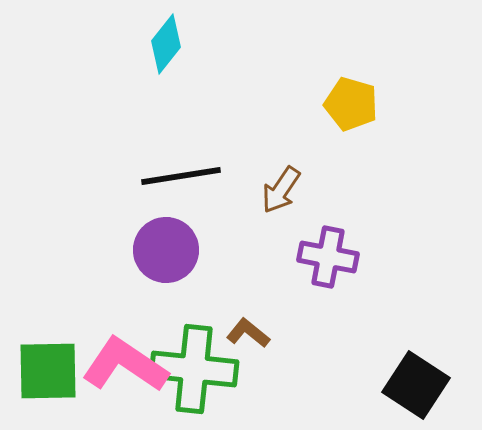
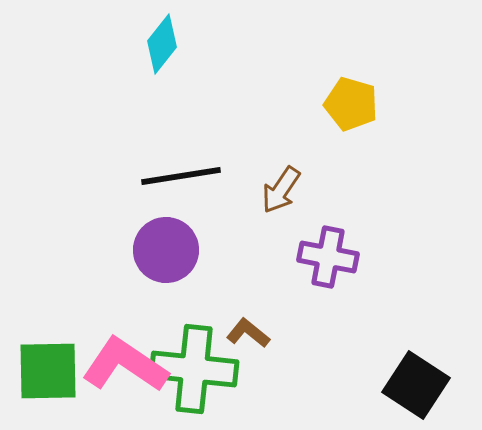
cyan diamond: moved 4 px left
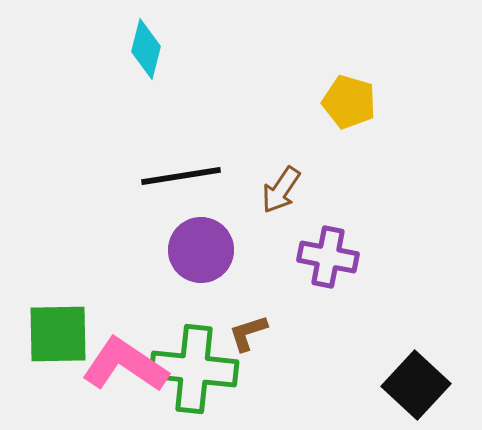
cyan diamond: moved 16 px left, 5 px down; rotated 24 degrees counterclockwise
yellow pentagon: moved 2 px left, 2 px up
purple circle: moved 35 px right
brown L-shape: rotated 57 degrees counterclockwise
green square: moved 10 px right, 37 px up
black square: rotated 10 degrees clockwise
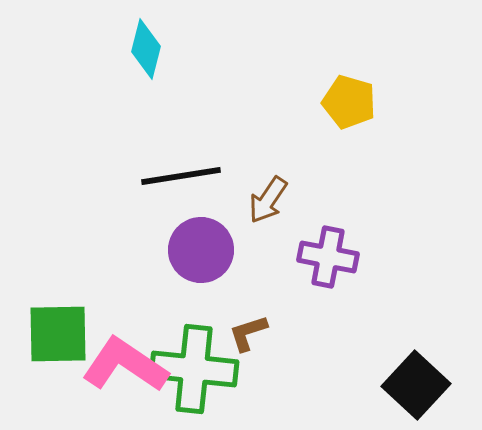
brown arrow: moved 13 px left, 10 px down
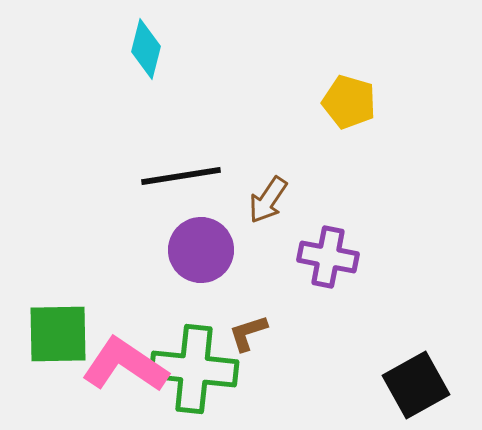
black square: rotated 18 degrees clockwise
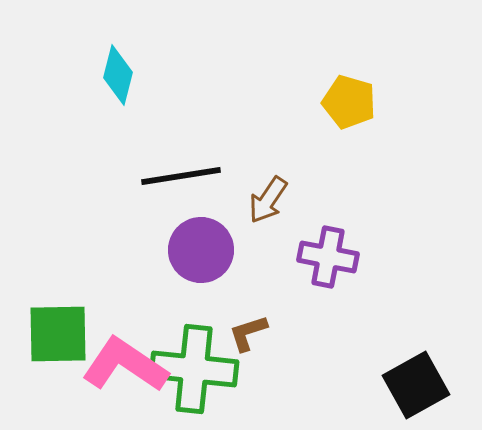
cyan diamond: moved 28 px left, 26 px down
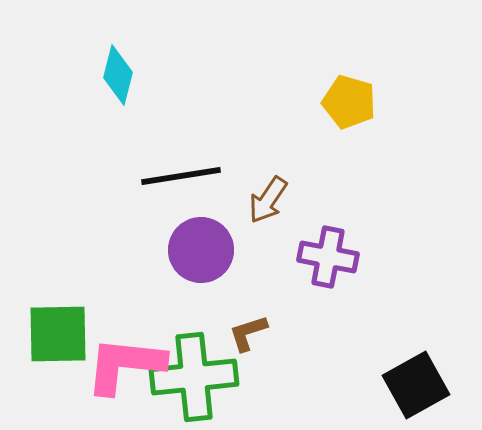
pink L-shape: rotated 28 degrees counterclockwise
green cross: moved 8 px down; rotated 12 degrees counterclockwise
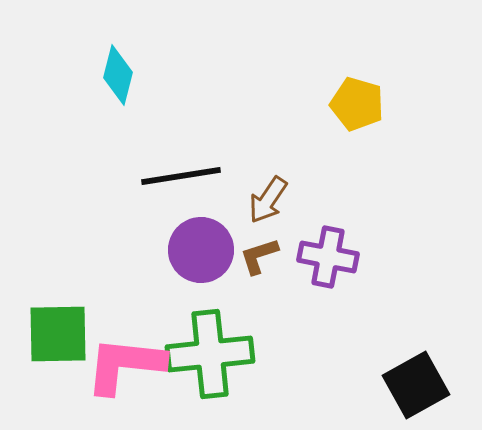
yellow pentagon: moved 8 px right, 2 px down
brown L-shape: moved 11 px right, 77 px up
green cross: moved 16 px right, 23 px up
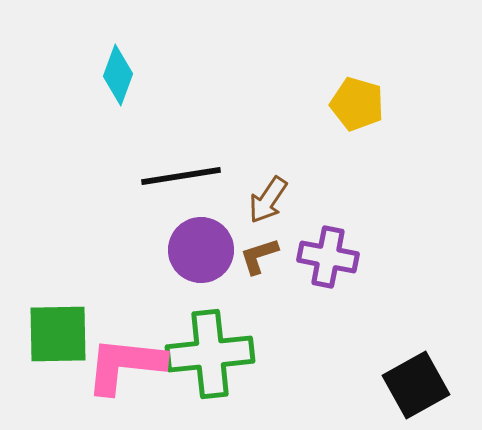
cyan diamond: rotated 6 degrees clockwise
